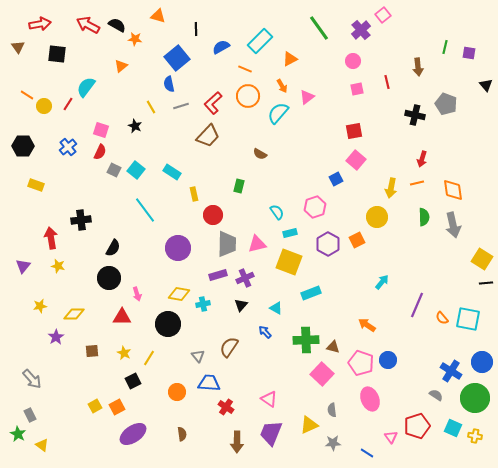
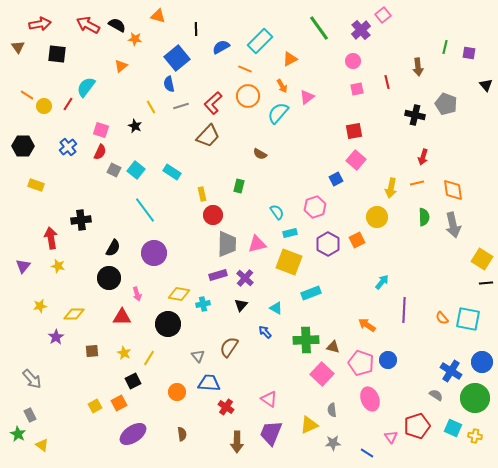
red arrow at (422, 159): moved 1 px right, 2 px up
yellow rectangle at (194, 194): moved 8 px right
purple circle at (178, 248): moved 24 px left, 5 px down
purple cross at (245, 278): rotated 24 degrees counterclockwise
purple line at (417, 305): moved 13 px left, 5 px down; rotated 20 degrees counterclockwise
orange square at (117, 407): moved 2 px right, 4 px up
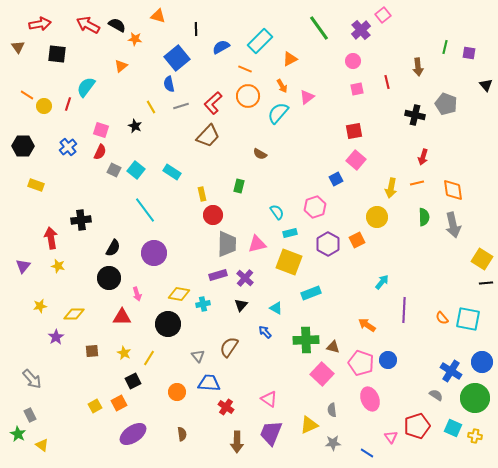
red line at (68, 104): rotated 16 degrees counterclockwise
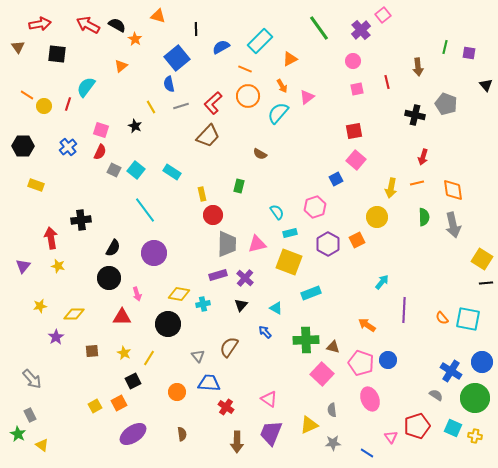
orange star at (135, 39): rotated 24 degrees clockwise
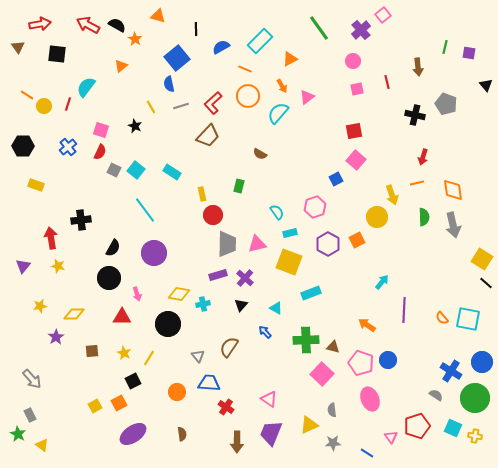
yellow arrow at (391, 188): moved 1 px right, 7 px down; rotated 30 degrees counterclockwise
black line at (486, 283): rotated 48 degrees clockwise
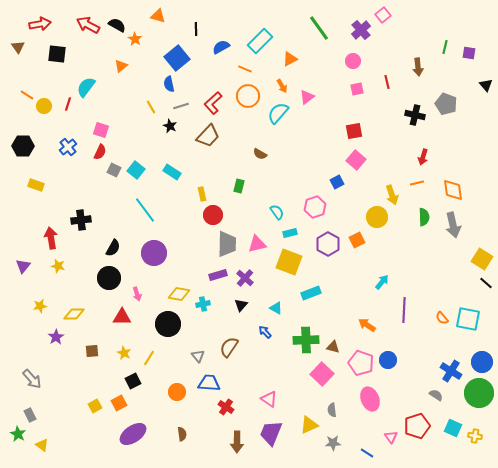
black star at (135, 126): moved 35 px right
blue square at (336, 179): moved 1 px right, 3 px down
green circle at (475, 398): moved 4 px right, 5 px up
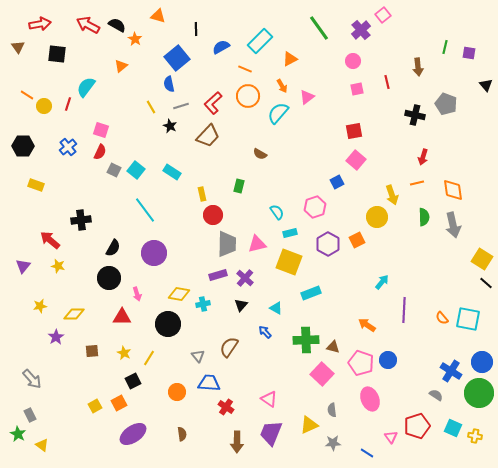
red arrow at (51, 238): moved 1 px left, 2 px down; rotated 40 degrees counterclockwise
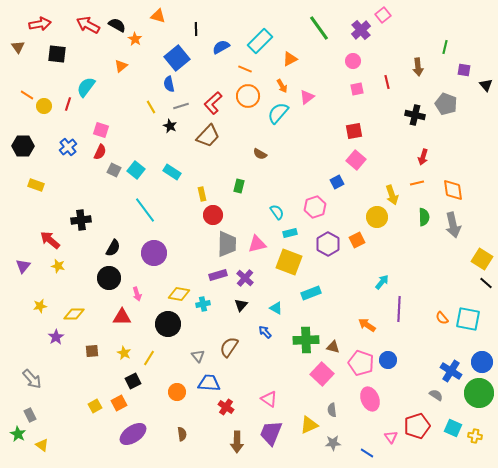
purple square at (469, 53): moved 5 px left, 17 px down
purple line at (404, 310): moved 5 px left, 1 px up
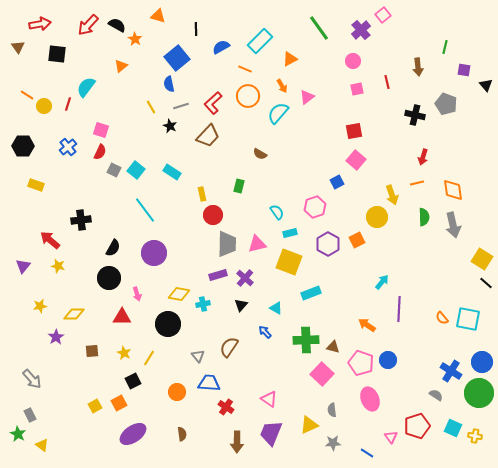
red arrow at (88, 25): rotated 75 degrees counterclockwise
